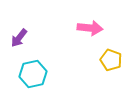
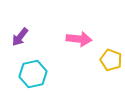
pink arrow: moved 11 px left, 11 px down
purple arrow: moved 1 px right, 1 px up
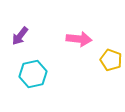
purple arrow: moved 1 px up
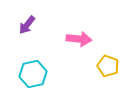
purple arrow: moved 7 px right, 11 px up
yellow pentagon: moved 3 px left, 6 px down
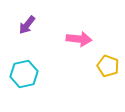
cyan hexagon: moved 9 px left
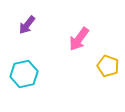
pink arrow: rotated 120 degrees clockwise
